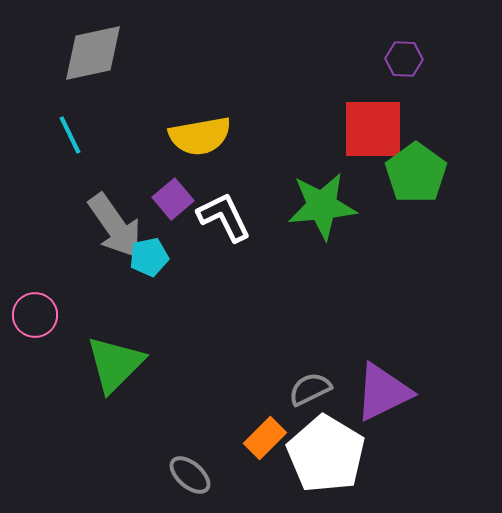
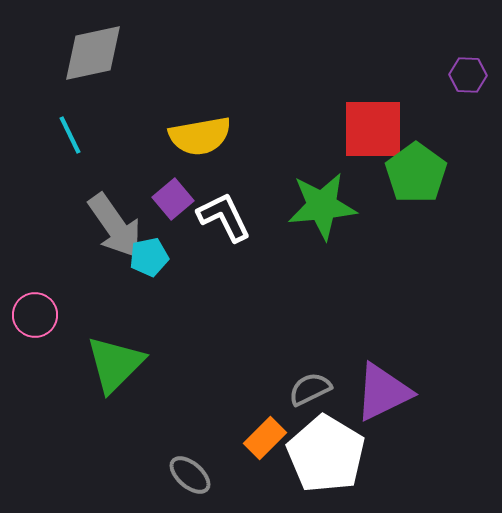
purple hexagon: moved 64 px right, 16 px down
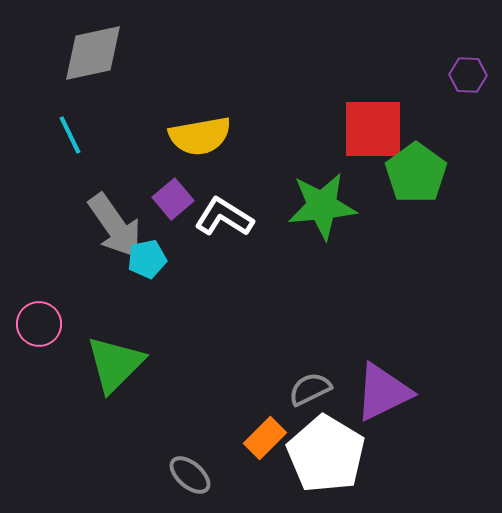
white L-shape: rotated 32 degrees counterclockwise
cyan pentagon: moved 2 px left, 2 px down
pink circle: moved 4 px right, 9 px down
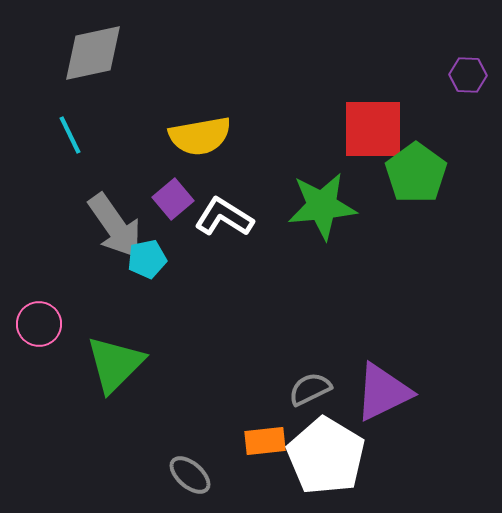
orange rectangle: moved 3 px down; rotated 39 degrees clockwise
white pentagon: moved 2 px down
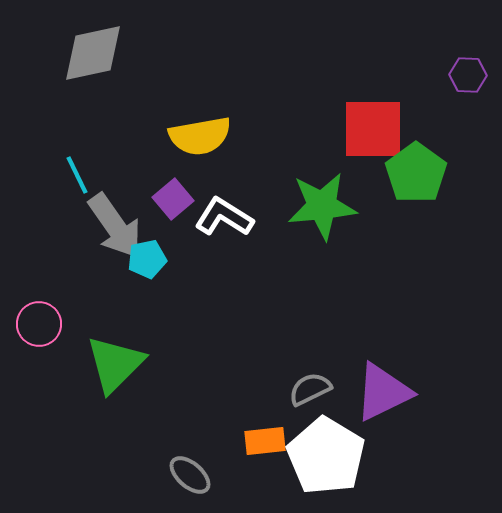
cyan line: moved 7 px right, 40 px down
